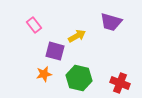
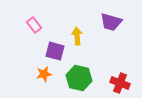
yellow arrow: rotated 66 degrees counterclockwise
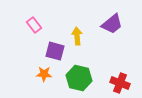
purple trapezoid: moved 1 px right, 2 px down; rotated 55 degrees counterclockwise
orange star: rotated 14 degrees clockwise
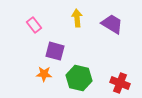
purple trapezoid: rotated 110 degrees counterclockwise
yellow arrow: moved 18 px up
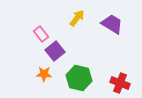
yellow arrow: rotated 42 degrees clockwise
pink rectangle: moved 7 px right, 9 px down
purple square: rotated 36 degrees clockwise
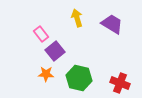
yellow arrow: rotated 54 degrees counterclockwise
orange star: moved 2 px right
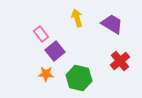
red cross: moved 22 px up; rotated 30 degrees clockwise
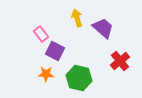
purple trapezoid: moved 9 px left, 4 px down; rotated 10 degrees clockwise
purple square: rotated 24 degrees counterclockwise
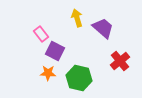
orange star: moved 2 px right, 1 px up
